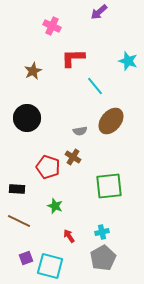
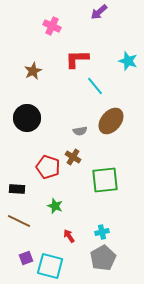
red L-shape: moved 4 px right, 1 px down
green square: moved 4 px left, 6 px up
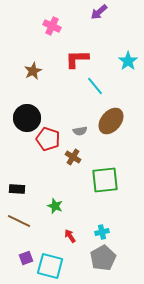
cyan star: rotated 18 degrees clockwise
red pentagon: moved 28 px up
red arrow: moved 1 px right
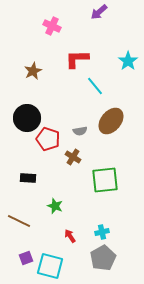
black rectangle: moved 11 px right, 11 px up
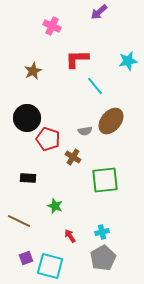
cyan star: rotated 24 degrees clockwise
gray semicircle: moved 5 px right
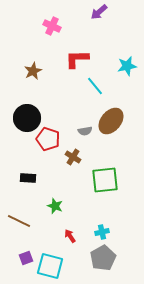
cyan star: moved 1 px left, 5 px down
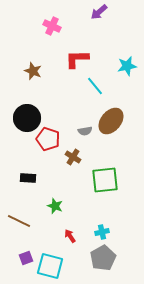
brown star: rotated 24 degrees counterclockwise
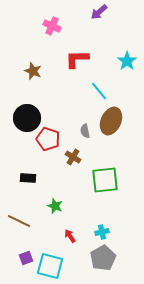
cyan star: moved 5 px up; rotated 24 degrees counterclockwise
cyan line: moved 4 px right, 5 px down
brown ellipse: rotated 16 degrees counterclockwise
gray semicircle: rotated 88 degrees clockwise
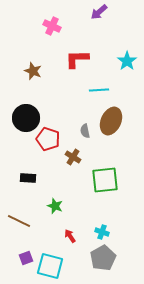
cyan line: moved 1 px up; rotated 54 degrees counterclockwise
black circle: moved 1 px left
cyan cross: rotated 32 degrees clockwise
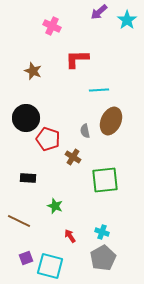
cyan star: moved 41 px up
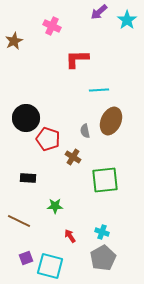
brown star: moved 19 px left, 30 px up; rotated 24 degrees clockwise
green star: rotated 21 degrees counterclockwise
